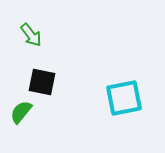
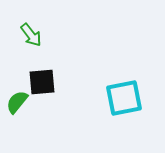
black square: rotated 16 degrees counterclockwise
green semicircle: moved 4 px left, 10 px up
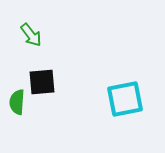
cyan square: moved 1 px right, 1 px down
green semicircle: rotated 35 degrees counterclockwise
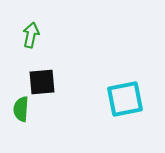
green arrow: rotated 130 degrees counterclockwise
green semicircle: moved 4 px right, 7 px down
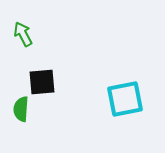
green arrow: moved 8 px left, 1 px up; rotated 40 degrees counterclockwise
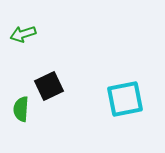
green arrow: rotated 80 degrees counterclockwise
black square: moved 7 px right, 4 px down; rotated 20 degrees counterclockwise
